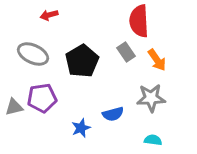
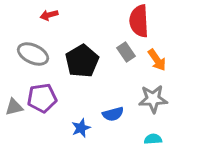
gray star: moved 2 px right, 1 px down
cyan semicircle: moved 1 px up; rotated 12 degrees counterclockwise
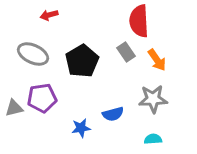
gray triangle: moved 1 px down
blue star: rotated 12 degrees clockwise
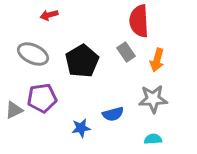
orange arrow: rotated 50 degrees clockwise
gray triangle: moved 2 px down; rotated 12 degrees counterclockwise
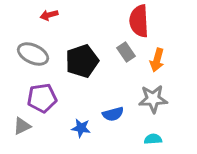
black pentagon: rotated 12 degrees clockwise
gray triangle: moved 8 px right, 16 px down
blue star: rotated 18 degrees clockwise
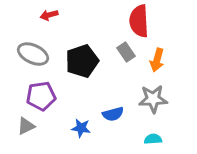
purple pentagon: moved 1 px left, 2 px up
gray triangle: moved 4 px right
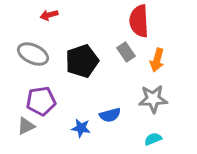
purple pentagon: moved 5 px down
blue semicircle: moved 3 px left, 1 px down
cyan semicircle: rotated 18 degrees counterclockwise
